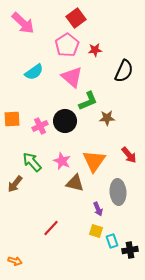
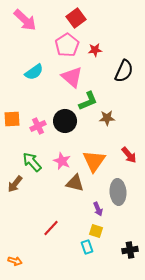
pink arrow: moved 2 px right, 3 px up
pink cross: moved 2 px left
cyan rectangle: moved 25 px left, 6 px down
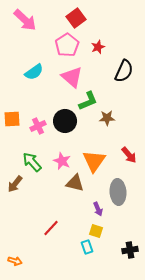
red star: moved 3 px right, 3 px up; rotated 16 degrees counterclockwise
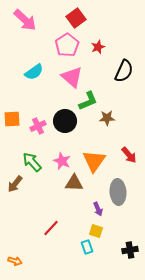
brown triangle: moved 1 px left; rotated 12 degrees counterclockwise
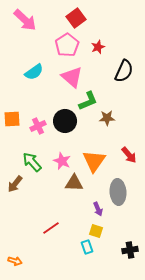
red line: rotated 12 degrees clockwise
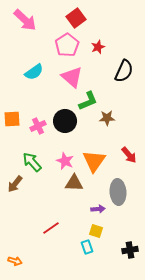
pink star: moved 3 px right
purple arrow: rotated 72 degrees counterclockwise
